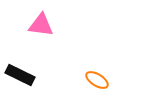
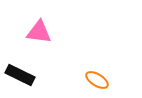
pink triangle: moved 2 px left, 7 px down
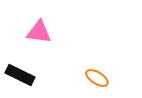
orange ellipse: moved 2 px up
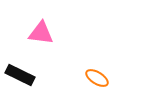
pink triangle: moved 2 px right, 1 px down
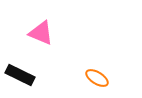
pink triangle: rotated 16 degrees clockwise
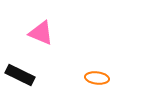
orange ellipse: rotated 25 degrees counterclockwise
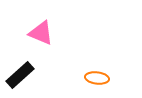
black rectangle: rotated 68 degrees counterclockwise
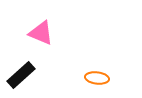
black rectangle: moved 1 px right
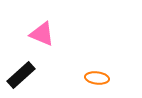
pink triangle: moved 1 px right, 1 px down
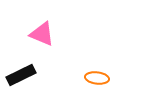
black rectangle: rotated 16 degrees clockwise
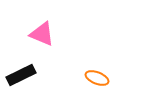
orange ellipse: rotated 15 degrees clockwise
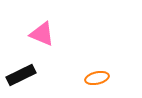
orange ellipse: rotated 35 degrees counterclockwise
